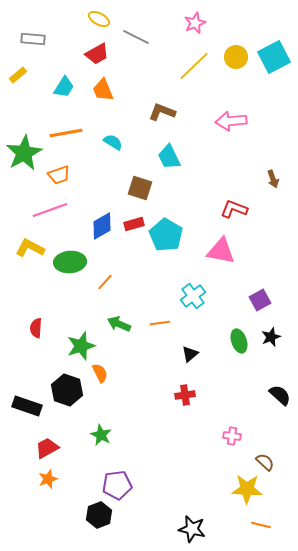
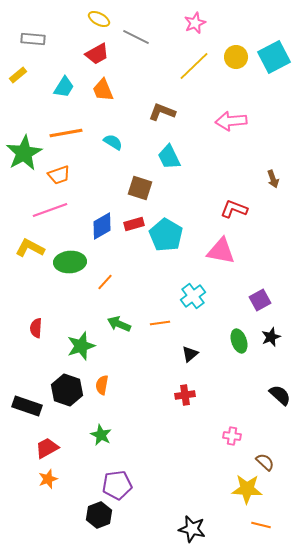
orange semicircle at (100, 373): moved 2 px right, 12 px down; rotated 144 degrees counterclockwise
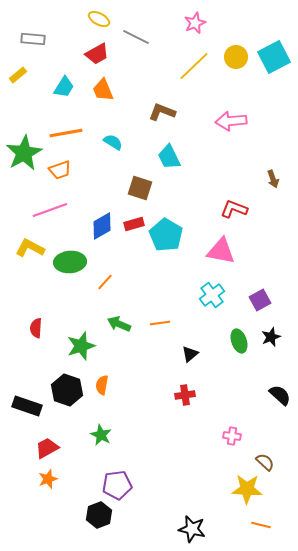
orange trapezoid at (59, 175): moved 1 px right, 5 px up
cyan cross at (193, 296): moved 19 px right, 1 px up
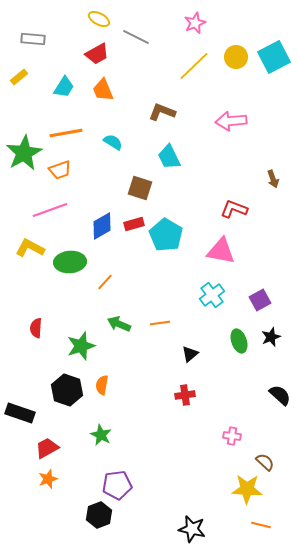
yellow rectangle at (18, 75): moved 1 px right, 2 px down
black rectangle at (27, 406): moved 7 px left, 7 px down
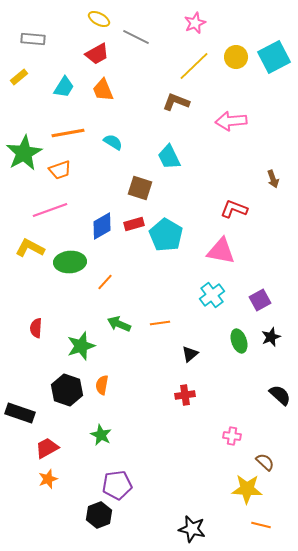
brown L-shape at (162, 112): moved 14 px right, 10 px up
orange line at (66, 133): moved 2 px right
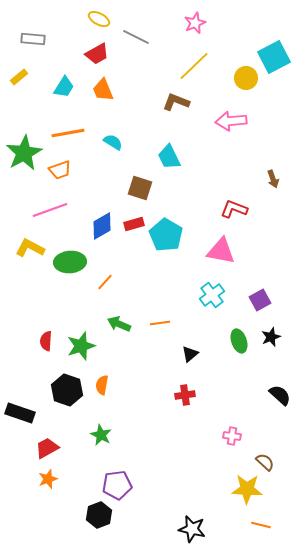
yellow circle at (236, 57): moved 10 px right, 21 px down
red semicircle at (36, 328): moved 10 px right, 13 px down
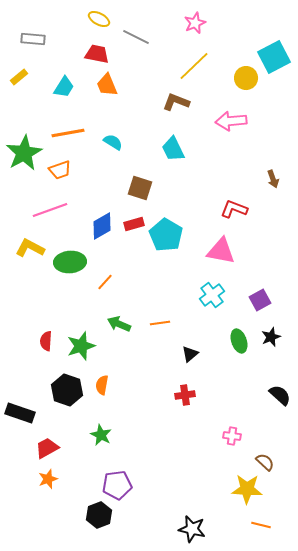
red trapezoid at (97, 54): rotated 140 degrees counterclockwise
orange trapezoid at (103, 90): moved 4 px right, 5 px up
cyan trapezoid at (169, 157): moved 4 px right, 8 px up
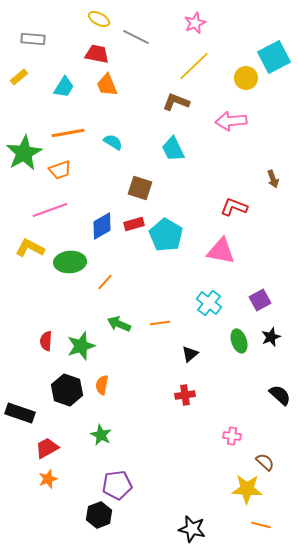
red L-shape at (234, 209): moved 2 px up
cyan cross at (212, 295): moved 3 px left, 8 px down; rotated 15 degrees counterclockwise
